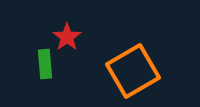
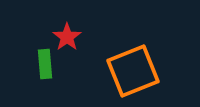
orange square: rotated 8 degrees clockwise
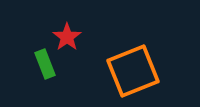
green rectangle: rotated 16 degrees counterclockwise
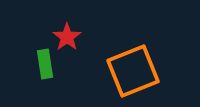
green rectangle: rotated 12 degrees clockwise
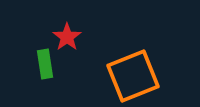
orange square: moved 5 px down
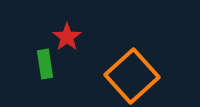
orange square: moved 1 px left; rotated 20 degrees counterclockwise
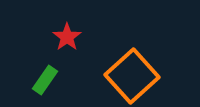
green rectangle: moved 16 px down; rotated 44 degrees clockwise
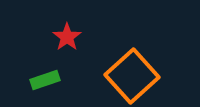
green rectangle: rotated 36 degrees clockwise
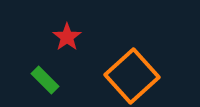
green rectangle: rotated 64 degrees clockwise
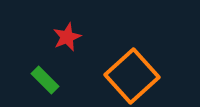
red star: rotated 12 degrees clockwise
